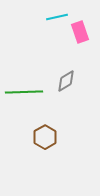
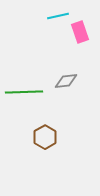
cyan line: moved 1 px right, 1 px up
gray diamond: rotated 25 degrees clockwise
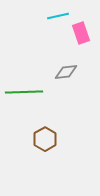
pink rectangle: moved 1 px right, 1 px down
gray diamond: moved 9 px up
brown hexagon: moved 2 px down
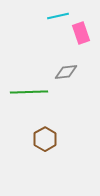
green line: moved 5 px right
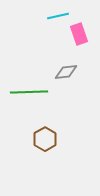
pink rectangle: moved 2 px left, 1 px down
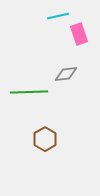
gray diamond: moved 2 px down
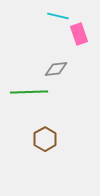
cyan line: rotated 25 degrees clockwise
gray diamond: moved 10 px left, 5 px up
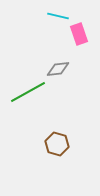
gray diamond: moved 2 px right
green line: moved 1 px left; rotated 27 degrees counterclockwise
brown hexagon: moved 12 px right, 5 px down; rotated 15 degrees counterclockwise
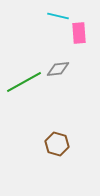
pink rectangle: moved 1 px up; rotated 15 degrees clockwise
green line: moved 4 px left, 10 px up
